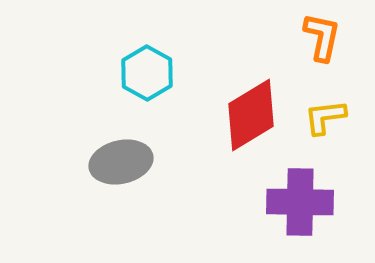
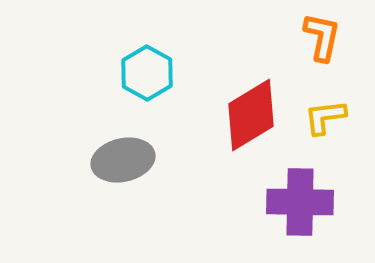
gray ellipse: moved 2 px right, 2 px up
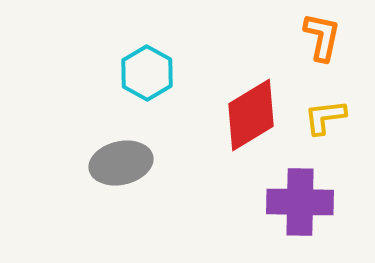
gray ellipse: moved 2 px left, 3 px down
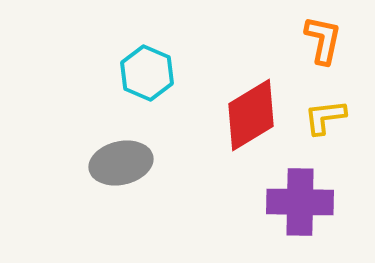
orange L-shape: moved 1 px right, 3 px down
cyan hexagon: rotated 6 degrees counterclockwise
